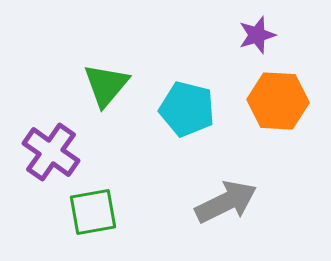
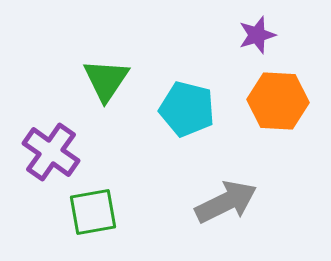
green triangle: moved 5 px up; rotated 6 degrees counterclockwise
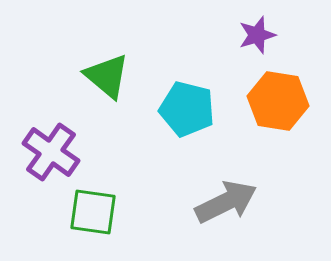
green triangle: moved 1 px right, 4 px up; rotated 24 degrees counterclockwise
orange hexagon: rotated 6 degrees clockwise
green square: rotated 18 degrees clockwise
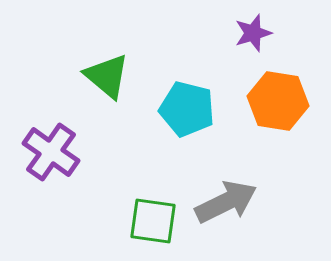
purple star: moved 4 px left, 2 px up
green square: moved 60 px right, 9 px down
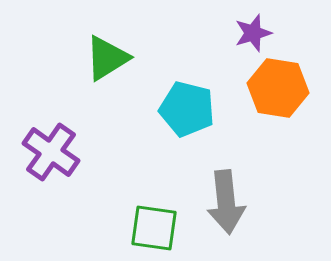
green triangle: moved 18 px up; rotated 48 degrees clockwise
orange hexagon: moved 13 px up
gray arrow: rotated 110 degrees clockwise
green square: moved 1 px right, 7 px down
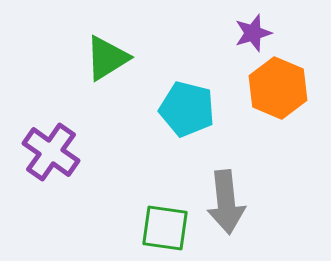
orange hexagon: rotated 14 degrees clockwise
green square: moved 11 px right
